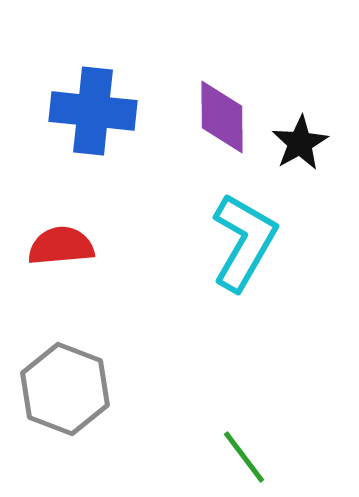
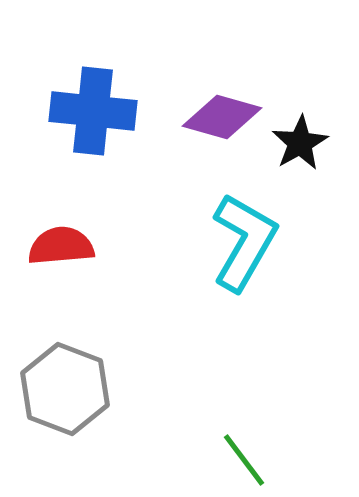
purple diamond: rotated 74 degrees counterclockwise
green line: moved 3 px down
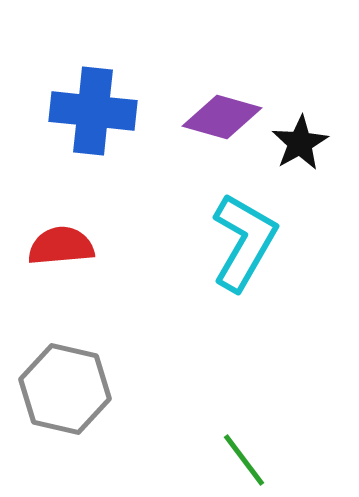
gray hexagon: rotated 8 degrees counterclockwise
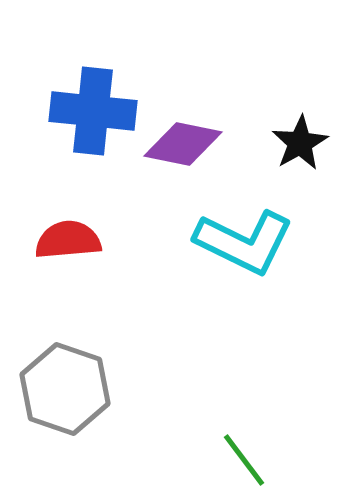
purple diamond: moved 39 px left, 27 px down; rotated 4 degrees counterclockwise
cyan L-shape: rotated 86 degrees clockwise
red semicircle: moved 7 px right, 6 px up
gray hexagon: rotated 6 degrees clockwise
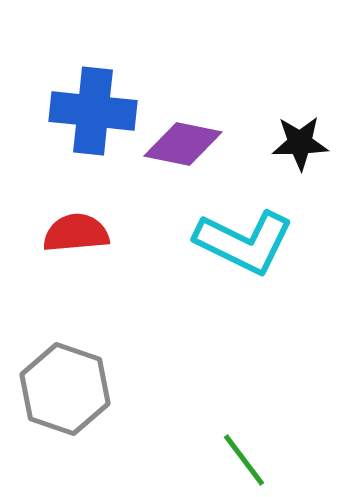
black star: rotated 28 degrees clockwise
red semicircle: moved 8 px right, 7 px up
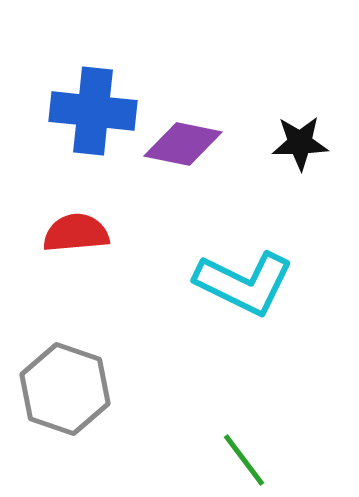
cyan L-shape: moved 41 px down
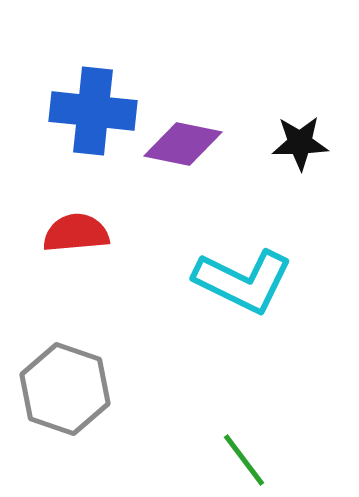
cyan L-shape: moved 1 px left, 2 px up
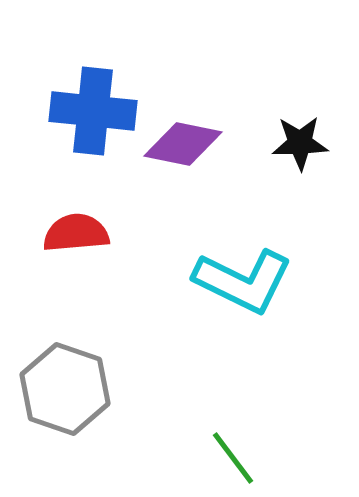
green line: moved 11 px left, 2 px up
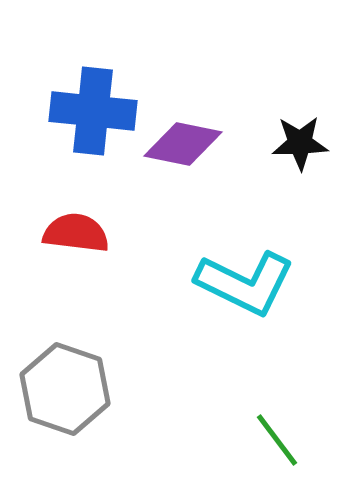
red semicircle: rotated 12 degrees clockwise
cyan L-shape: moved 2 px right, 2 px down
green line: moved 44 px right, 18 px up
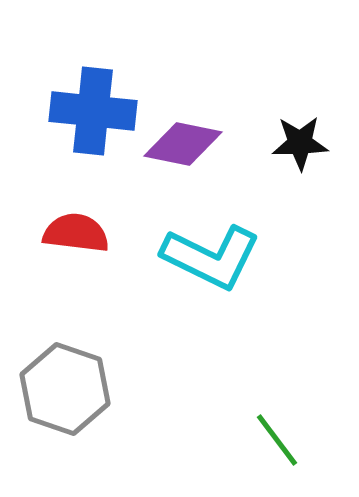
cyan L-shape: moved 34 px left, 26 px up
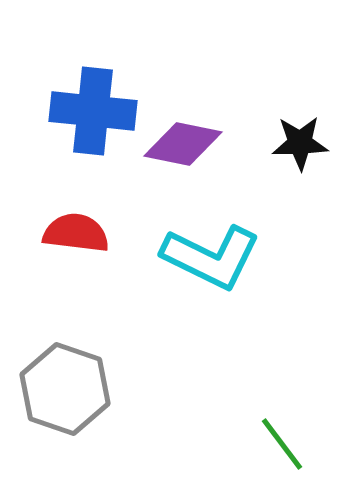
green line: moved 5 px right, 4 px down
